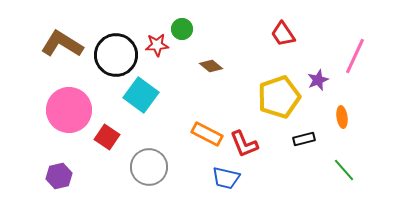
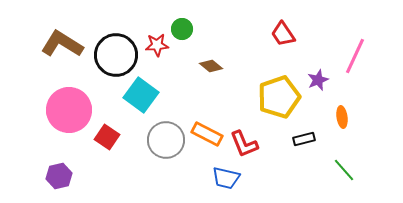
gray circle: moved 17 px right, 27 px up
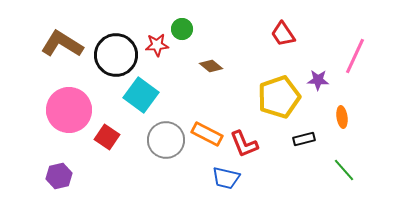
purple star: rotated 25 degrees clockwise
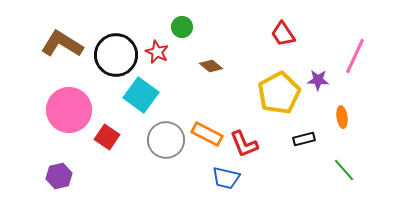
green circle: moved 2 px up
red star: moved 7 px down; rotated 30 degrees clockwise
yellow pentagon: moved 4 px up; rotated 9 degrees counterclockwise
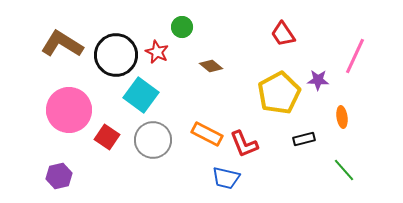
gray circle: moved 13 px left
